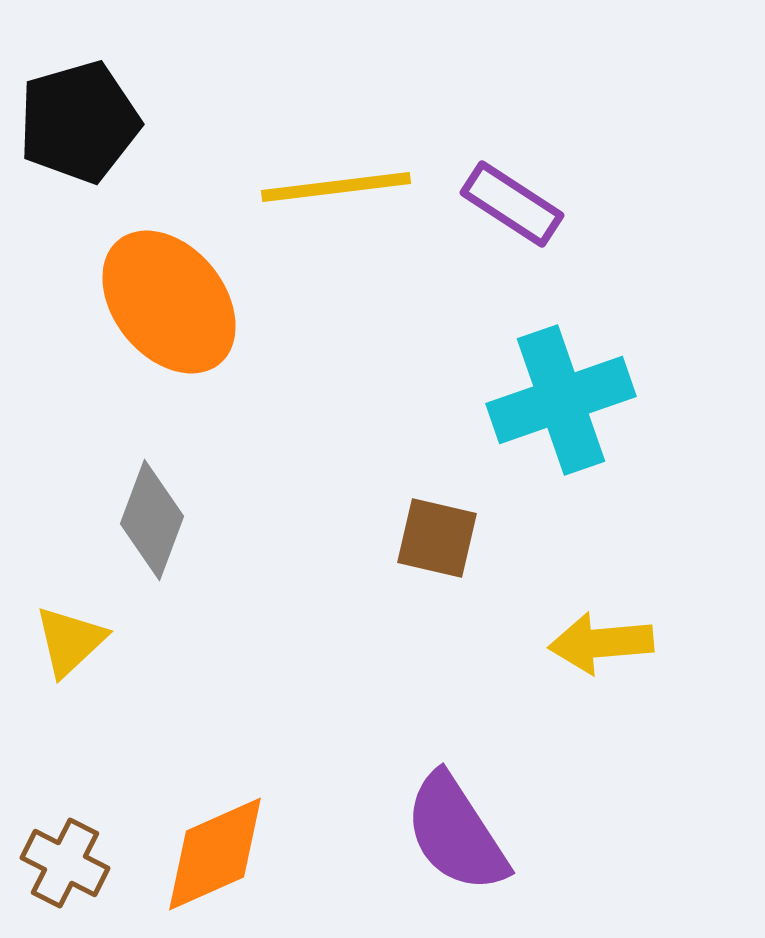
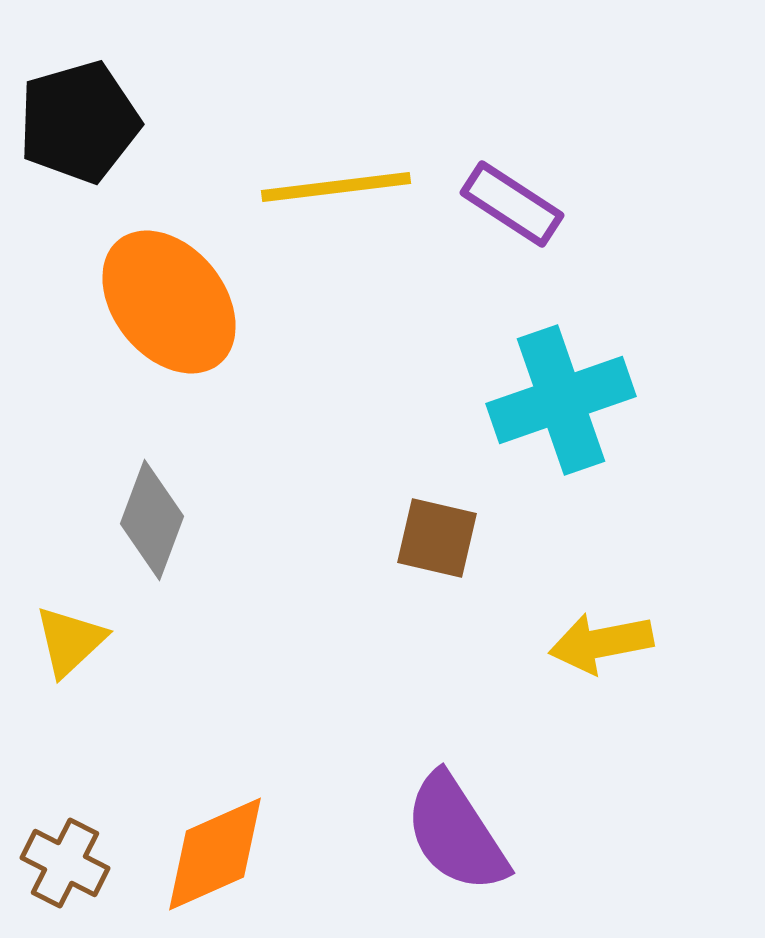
yellow arrow: rotated 6 degrees counterclockwise
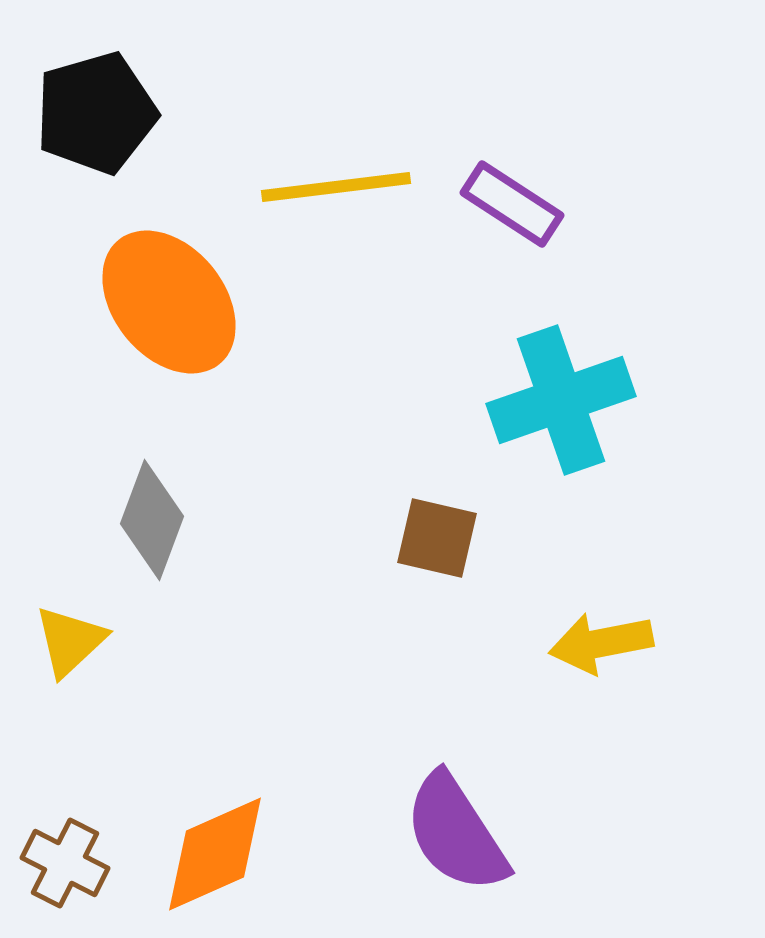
black pentagon: moved 17 px right, 9 px up
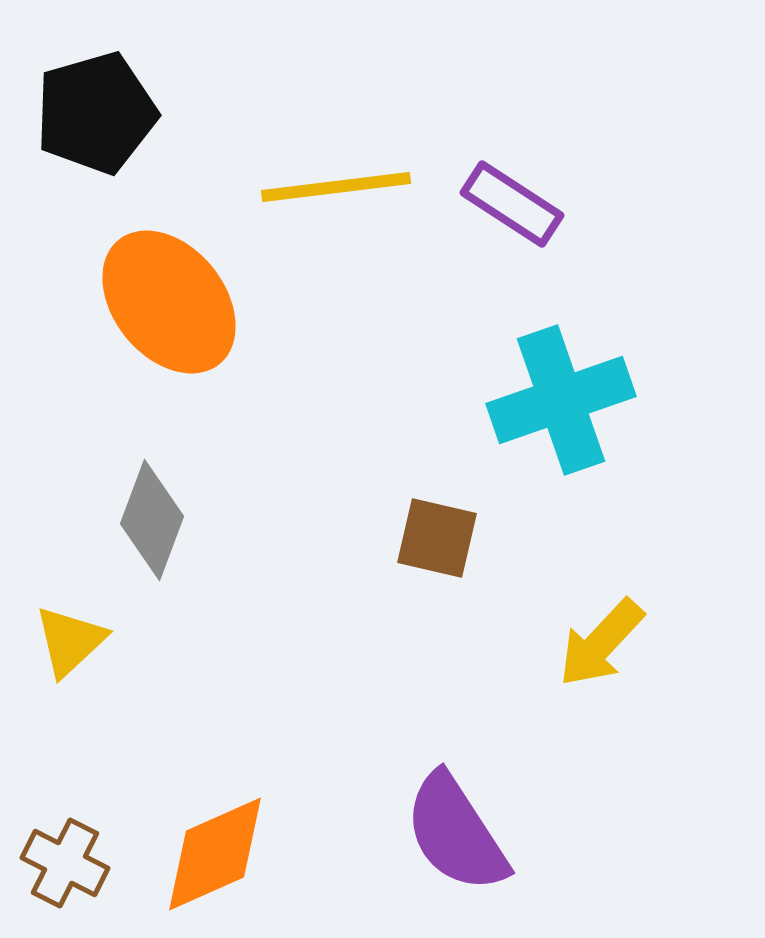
yellow arrow: rotated 36 degrees counterclockwise
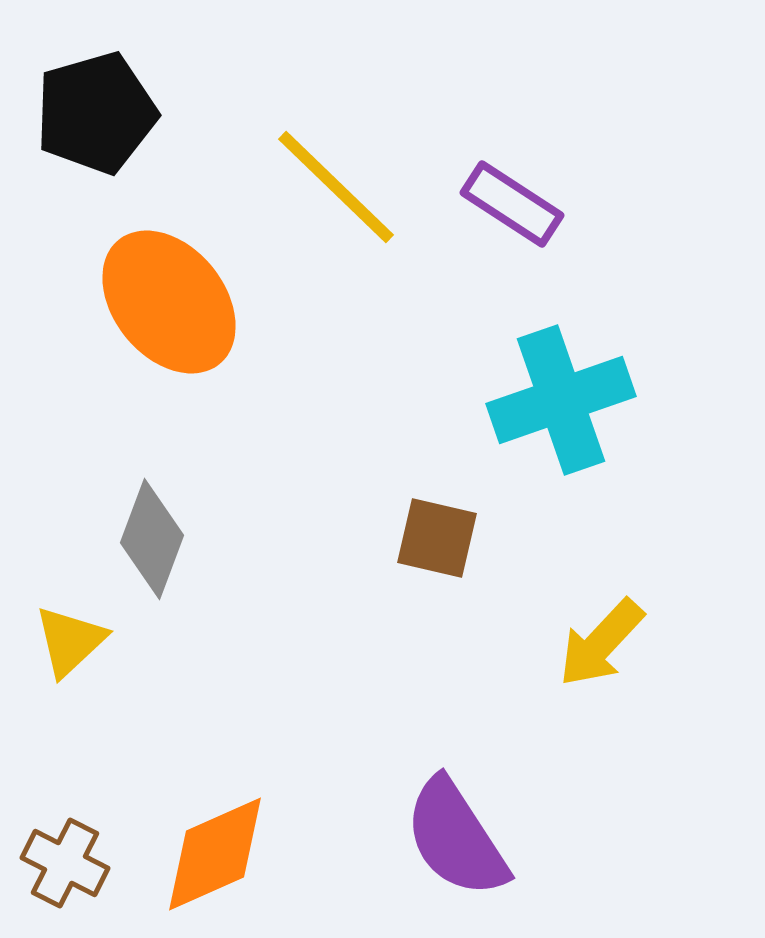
yellow line: rotated 51 degrees clockwise
gray diamond: moved 19 px down
purple semicircle: moved 5 px down
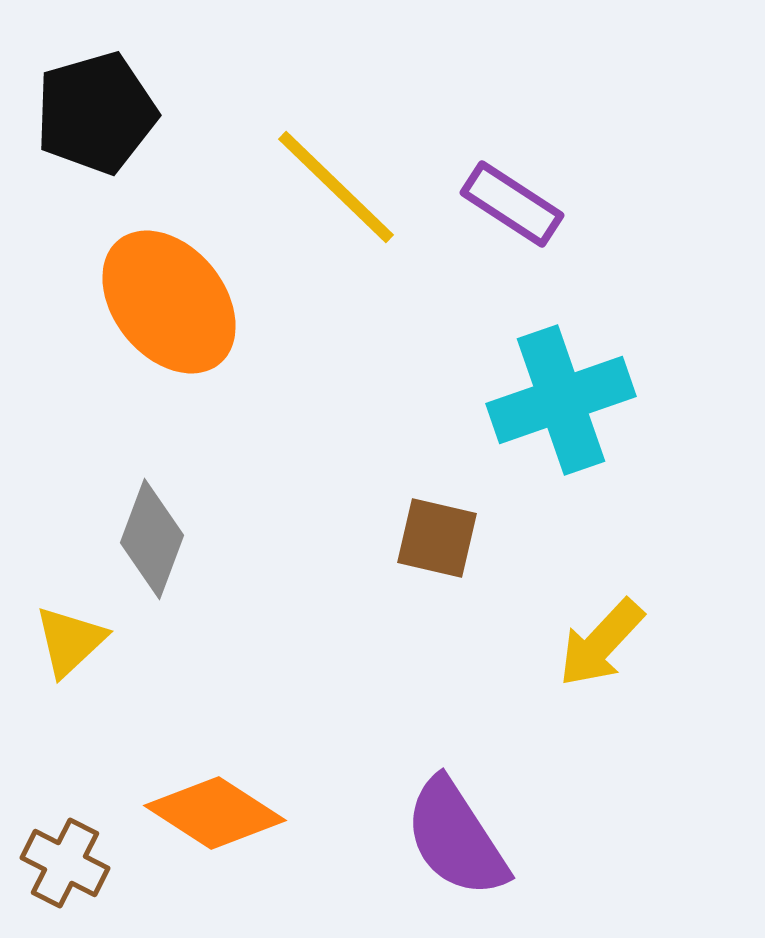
orange diamond: moved 41 px up; rotated 57 degrees clockwise
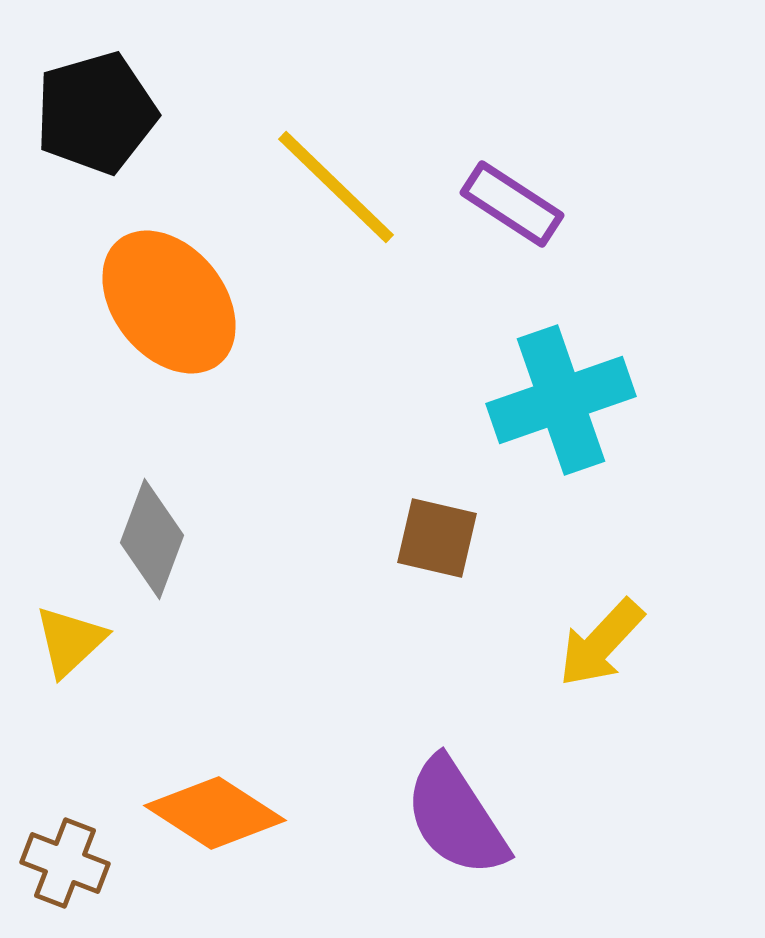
purple semicircle: moved 21 px up
brown cross: rotated 6 degrees counterclockwise
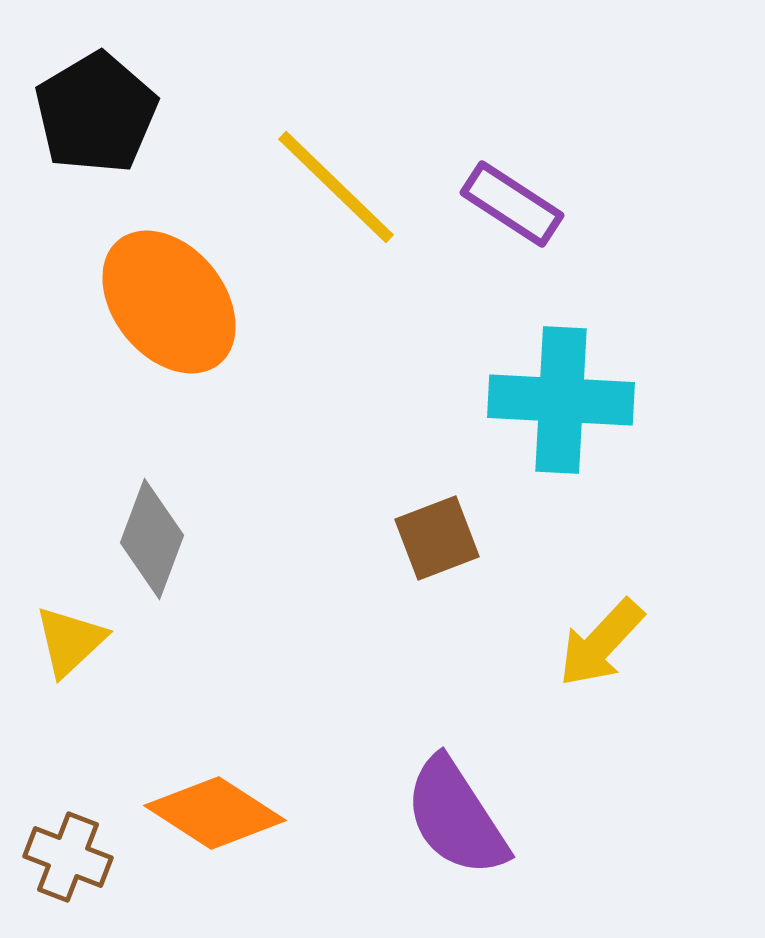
black pentagon: rotated 15 degrees counterclockwise
cyan cross: rotated 22 degrees clockwise
brown square: rotated 34 degrees counterclockwise
brown cross: moved 3 px right, 6 px up
